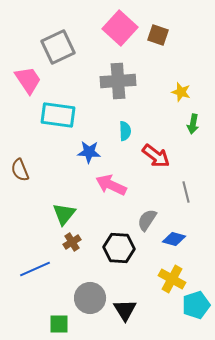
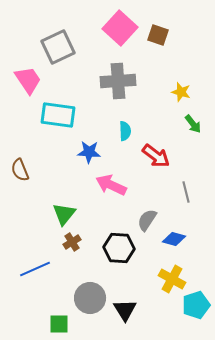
green arrow: rotated 48 degrees counterclockwise
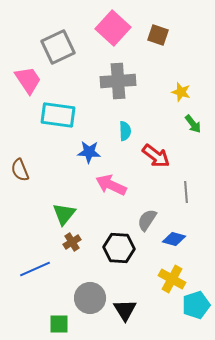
pink square: moved 7 px left
gray line: rotated 10 degrees clockwise
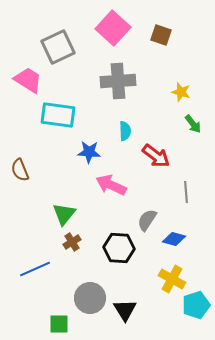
brown square: moved 3 px right
pink trapezoid: rotated 24 degrees counterclockwise
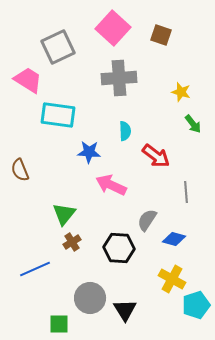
gray cross: moved 1 px right, 3 px up
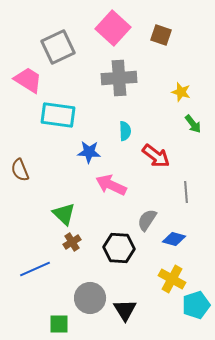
green triangle: rotated 25 degrees counterclockwise
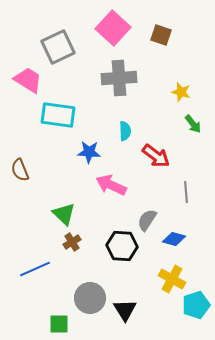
black hexagon: moved 3 px right, 2 px up
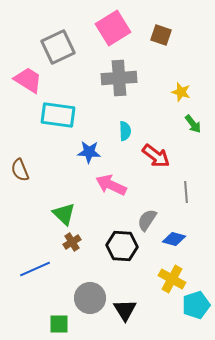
pink square: rotated 16 degrees clockwise
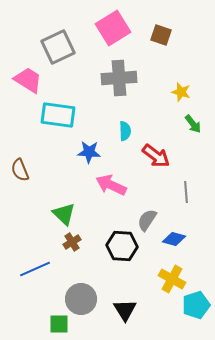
gray circle: moved 9 px left, 1 px down
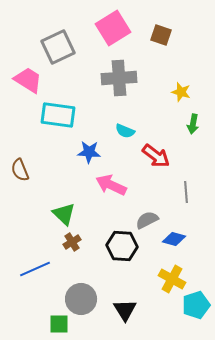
green arrow: rotated 48 degrees clockwise
cyan semicircle: rotated 114 degrees clockwise
gray semicircle: rotated 30 degrees clockwise
